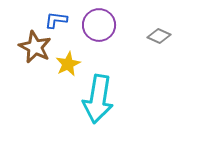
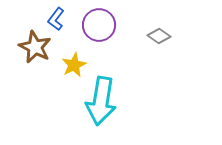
blue L-shape: moved 1 px up; rotated 60 degrees counterclockwise
gray diamond: rotated 10 degrees clockwise
yellow star: moved 6 px right, 1 px down
cyan arrow: moved 3 px right, 2 px down
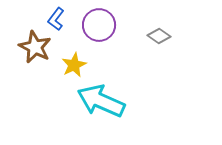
cyan arrow: rotated 105 degrees clockwise
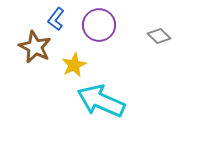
gray diamond: rotated 10 degrees clockwise
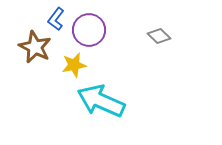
purple circle: moved 10 px left, 5 px down
yellow star: rotated 15 degrees clockwise
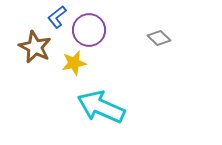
blue L-shape: moved 1 px right, 2 px up; rotated 15 degrees clockwise
gray diamond: moved 2 px down
yellow star: moved 2 px up
cyan arrow: moved 6 px down
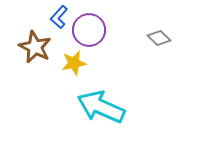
blue L-shape: moved 2 px right; rotated 10 degrees counterclockwise
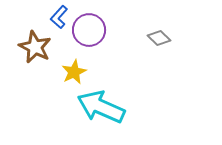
yellow star: moved 9 px down; rotated 15 degrees counterclockwise
